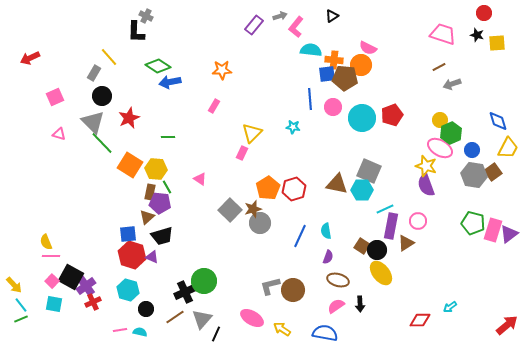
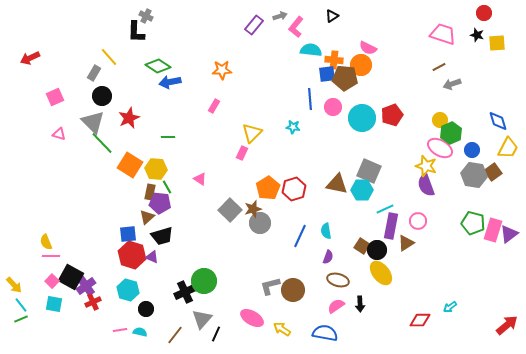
brown line at (175, 317): moved 18 px down; rotated 18 degrees counterclockwise
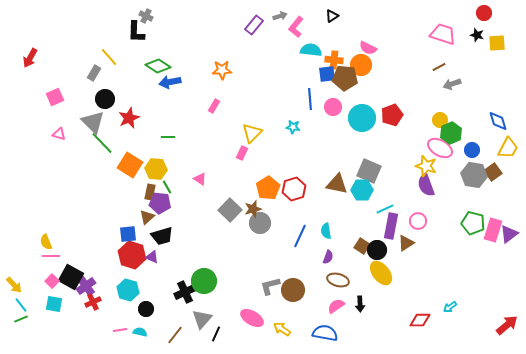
red arrow at (30, 58): rotated 36 degrees counterclockwise
black circle at (102, 96): moved 3 px right, 3 px down
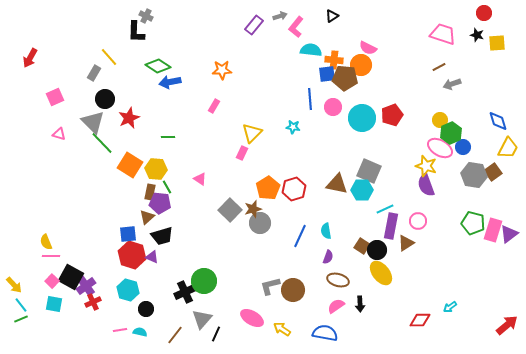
blue circle at (472, 150): moved 9 px left, 3 px up
